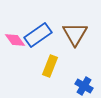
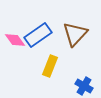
brown triangle: rotated 12 degrees clockwise
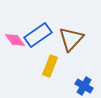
brown triangle: moved 4 px left, 5 px down
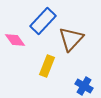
blue rectangle: moved 5 px right, 14 px up; rotated 12 degrees counterclockwise
yellow rectangle: moved 3 px left
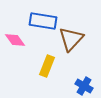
blue rectangle: rotated 56 degrees clockwise
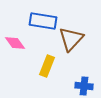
pink diamond: moved 3 px down
blue cross: rotated 24 degrees counterclockwise
